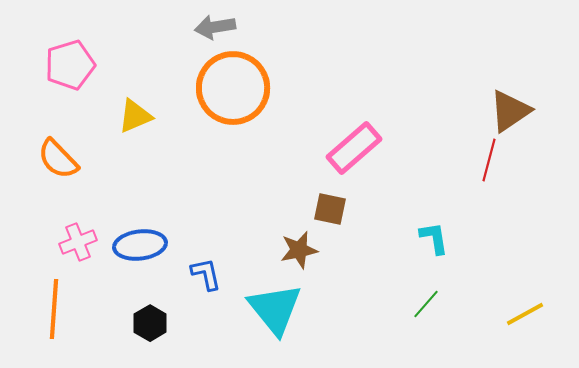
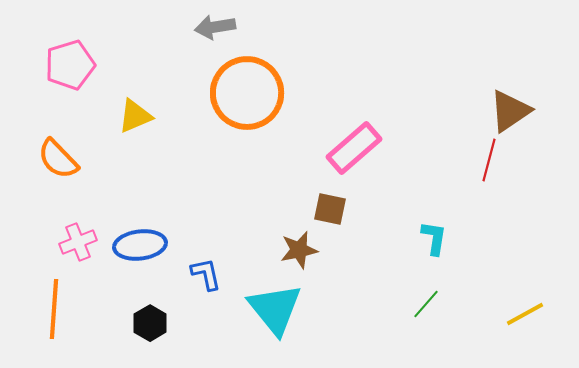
orange circle: moved 14 px right, 5 px down
cyan L-shape: rotated 18 degrees clockwise
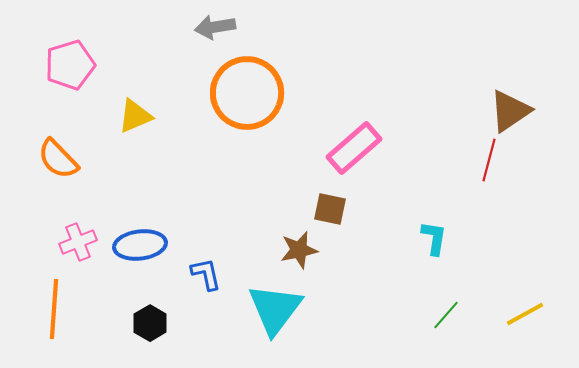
green line: moved 20 px right, 11 px down
cyan triangle: rotated 16 degrees clockwise
